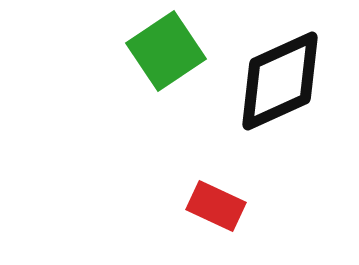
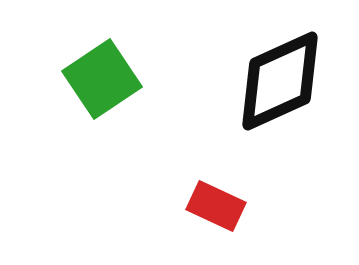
green square: moved 64 px left, 28 px down
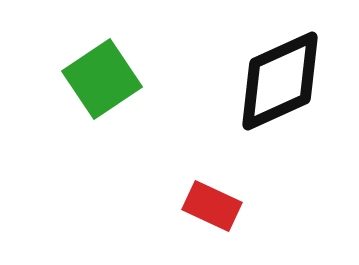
red rectangle: moved 4 px left
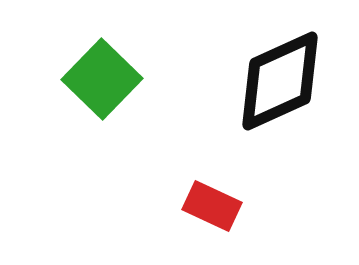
green square: rotated 12 degrees counterclockwise
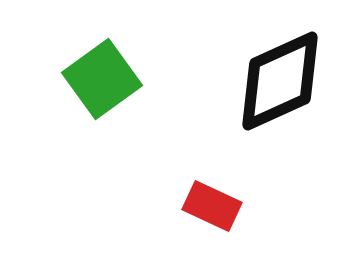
green square: rotated 10 degrees clockwise
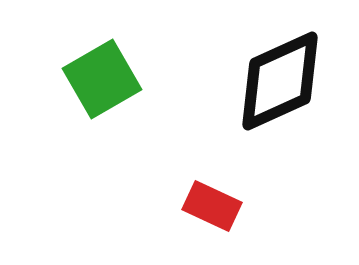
green square: rotated 6 degrees clockwise
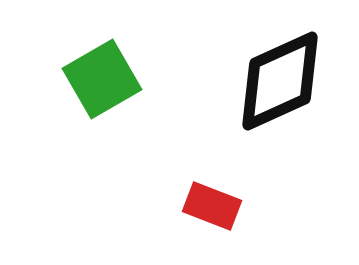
red rectangle: rotated 4 degrees counterclockwise
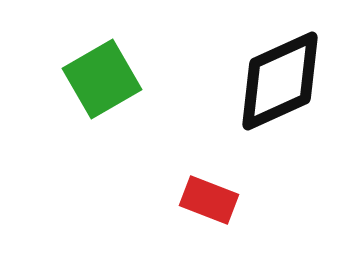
red rectangle: moved 3 px left, 6 px up
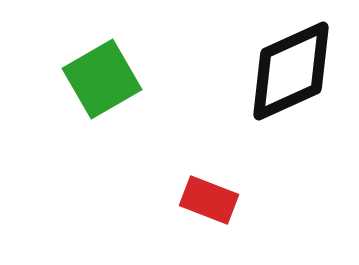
black diamond: moved 11 px right, 10 px up
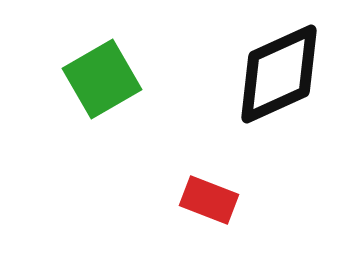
black diamond: moved 12 px left, 3 px down
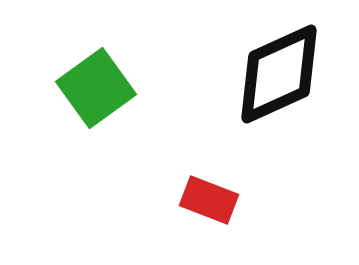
green square: moved 6 px left, 9 px down; rotated 6 degrees counterclockwise
